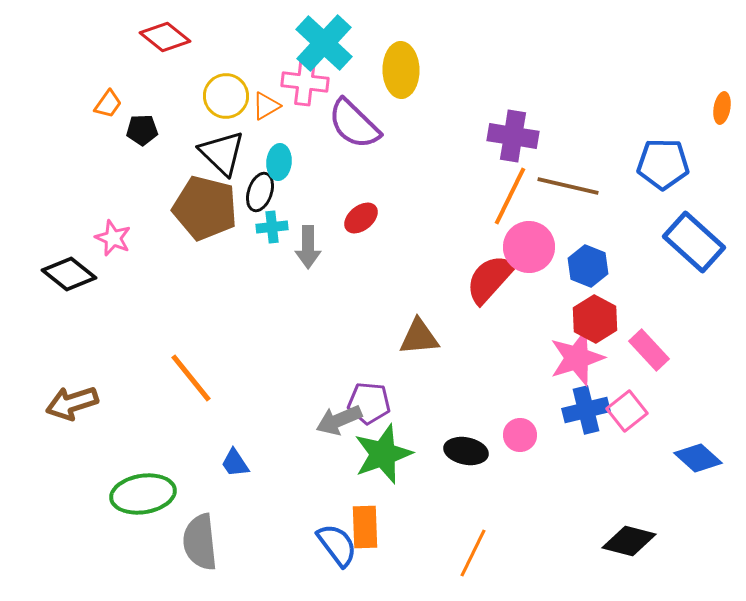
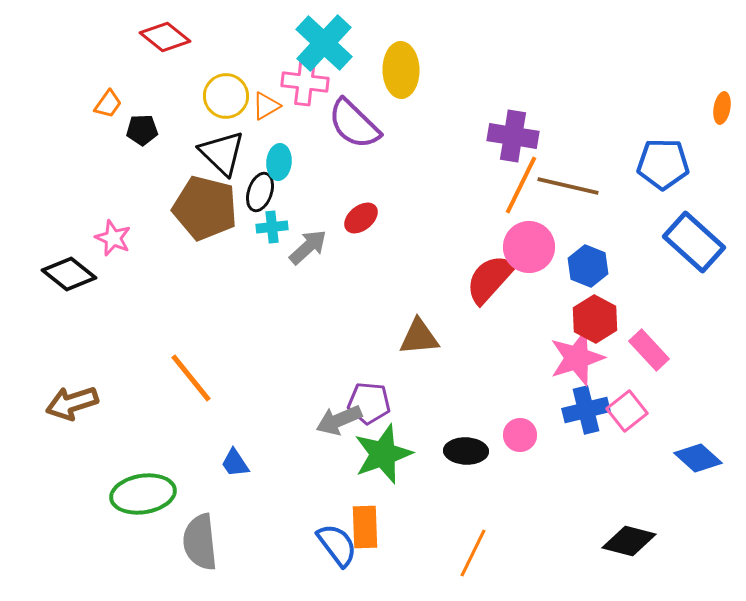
orange line at (510, 196): moved 11 px right, 11 px up
gray arrow at (308, 247): rotated 132 degrees counterclockwise
black ellipse at (466, 451): rotated 9 degrees counterclockwise
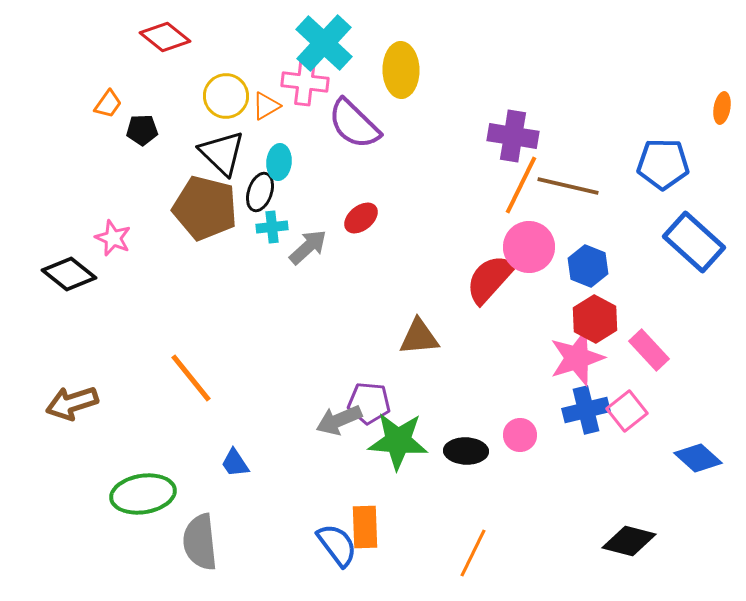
green star at (383, 454): moved 15 px right, 13 px up; rotated 24 degrees clockwise
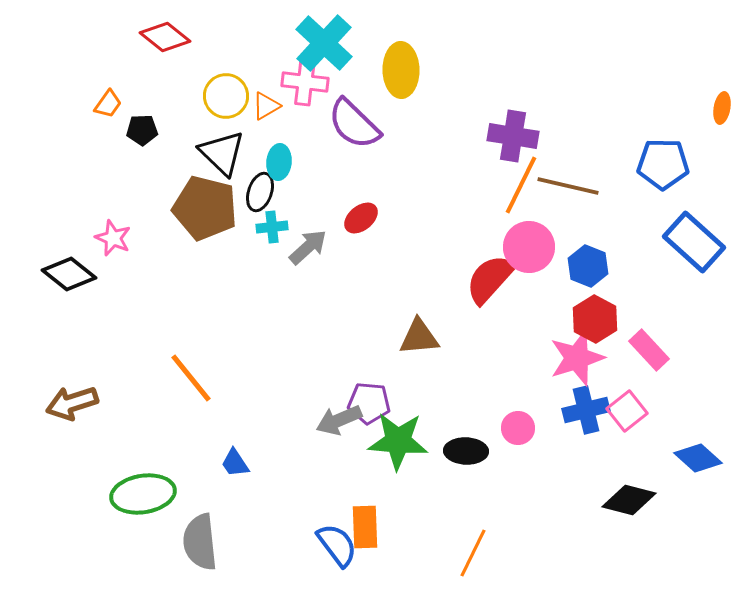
pink circle at (520, 435): moved 2 px left, 7 px up
black diamond at (629, 541): moved 41 px up
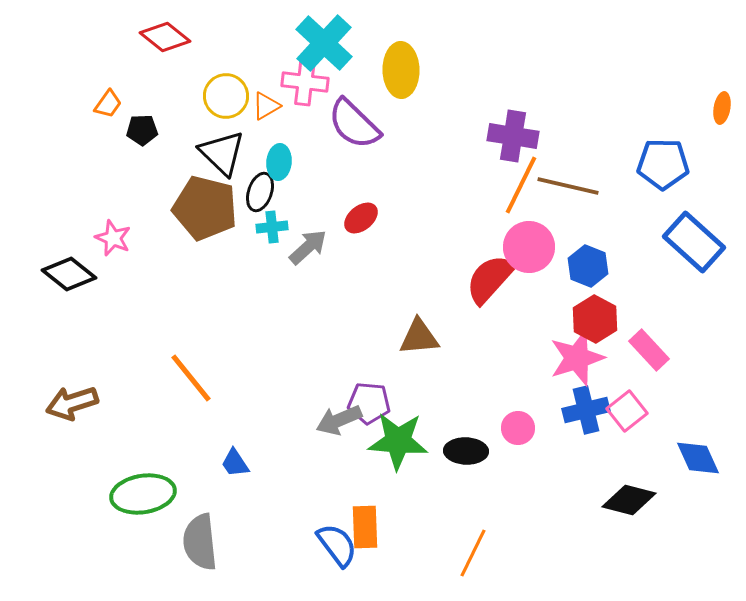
blue diamond at (698, 458): rotated 24 degrees clockwise
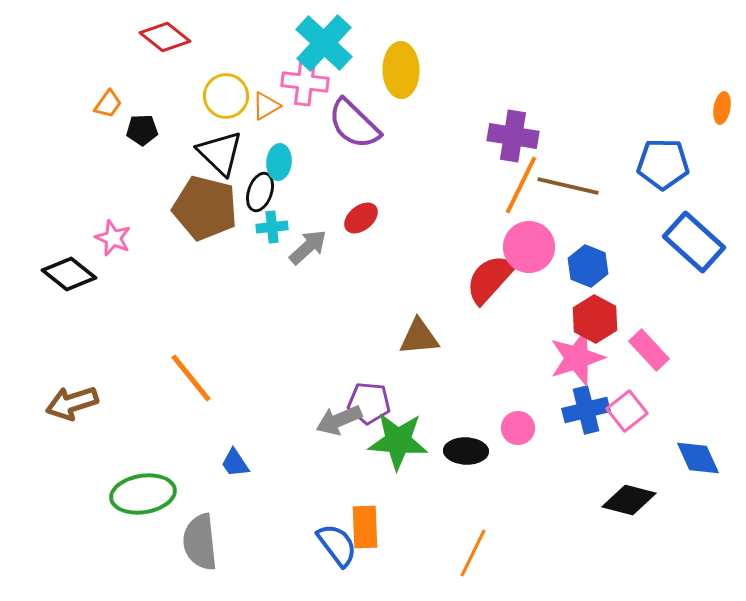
black triangle at (222, 153): moved 2 px left
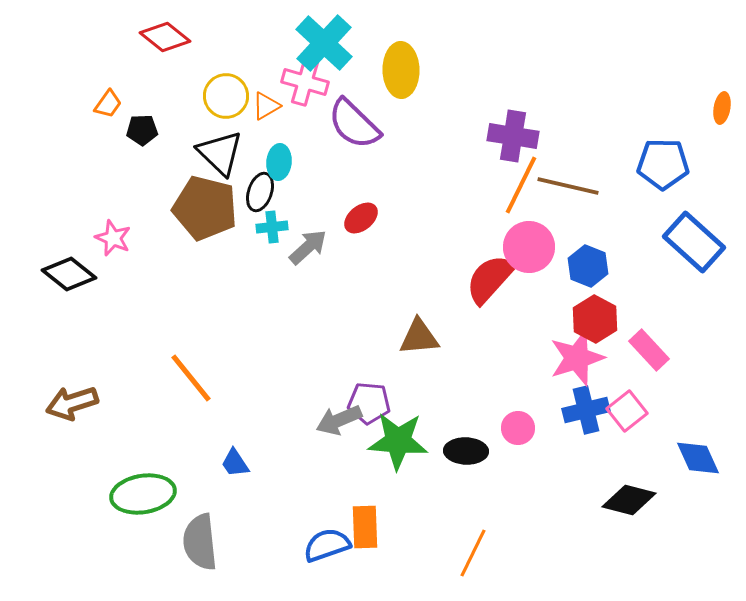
pink cross at (305, 82): rotated 9 degrees clockwise
blue semicircle at (337, 545): moved 10 px left; rotated 72 degrees counterclockwise
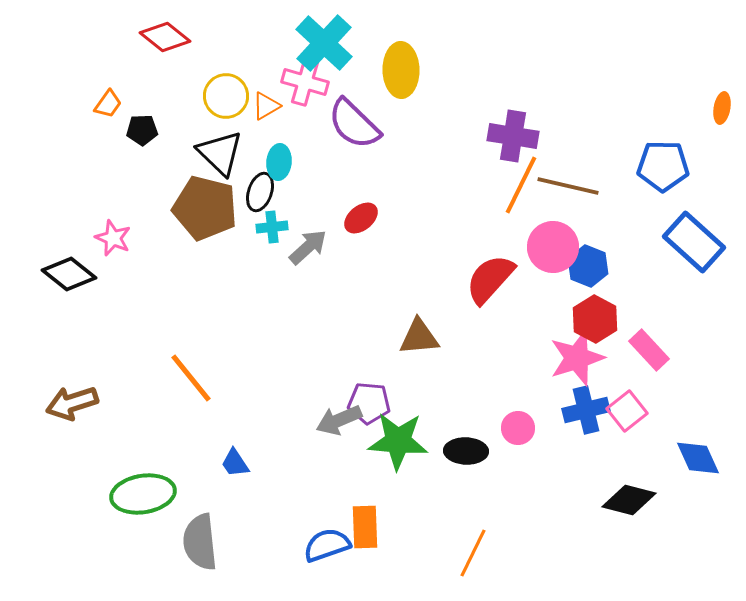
blue pentagon at (663, 164): moved 2 px down
pink circle at (529, 247): moved 24 px right
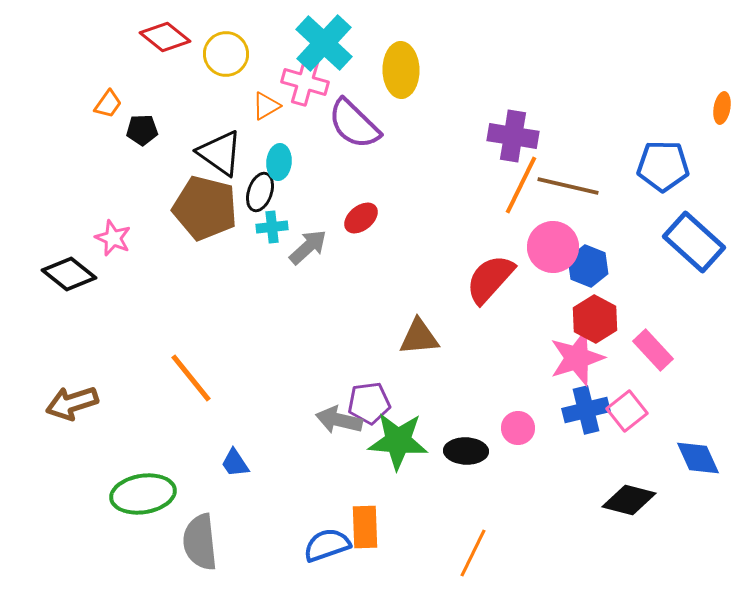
yellow circle at (226, 96): moved 42 px up
black triangle at (220, 153): rotated 9 degrees counterclockwise
pink rectangle at (649, 350): moved 4 px right
purple pentagon at (369, 403): rotated 12 degrees counterclockwise
gray arrow at (339, 420): rotated 36 degrees clockwise
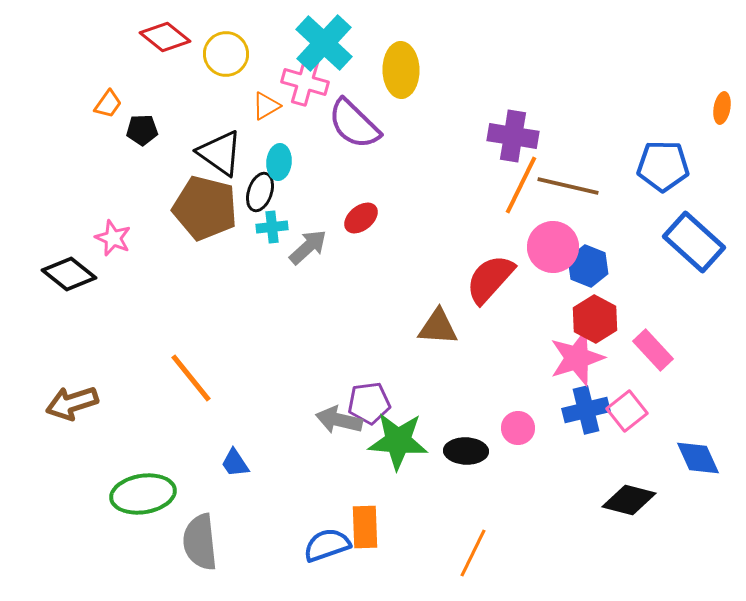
brown triangle at (419, 337): moved 19 px right, 10 px up; rotated 9 degrees clockwise
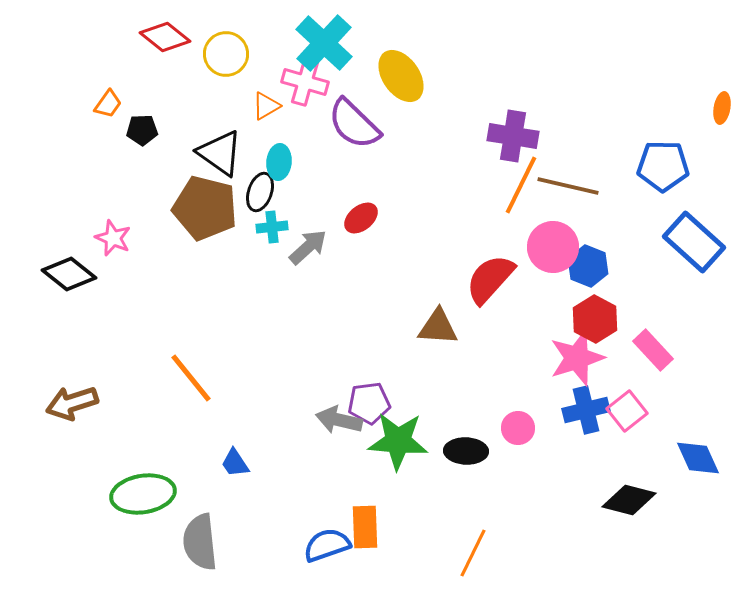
yellow ellipse at (401, 70): moved 6 px down; rotated 34 degrees counterclockwise
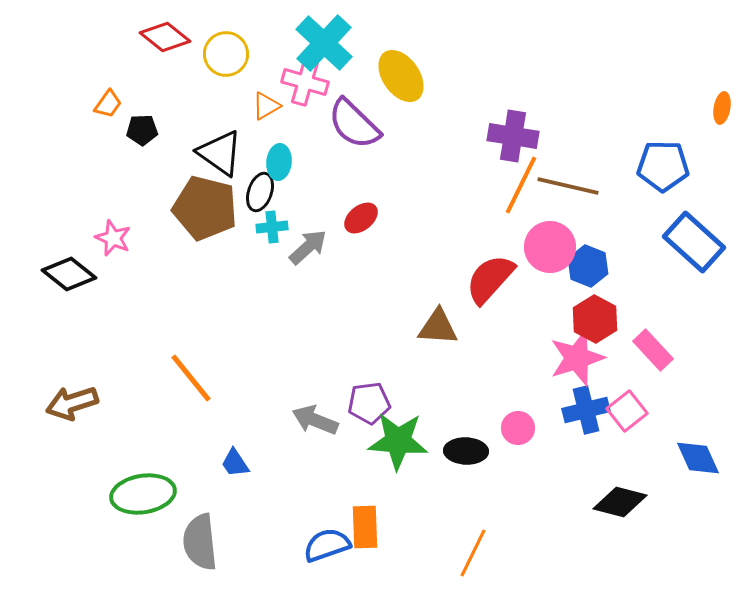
pink circle at (553, 247): moved 3 px left
gray arrow at (339, 420): moved 24 px left; rotated 9 degrees clockwise
black diamond at (629, 500): moved 9 px left, 2 px down
